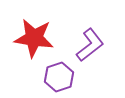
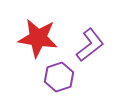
red star: moved 4 px right
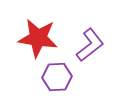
purple hexagon: moved 2 px left; rotated 16 degrees clockwise
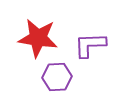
purple L-shape: rotated 144 degrees counterclockwise
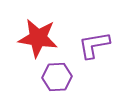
purple L-shape: moved 4 px right; rotated 8 degrees counterclockwise
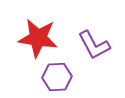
purple L-shape: rotated 108 degrees counterclockwise
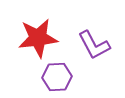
red star: rotated 15 degrees counterclockwise
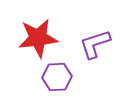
purple L-shape: moved 1 px right, 1 px up; rotated 100 degrees clockwise
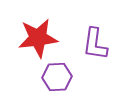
purple L-shape: rotated 64 degrees counterclockwise
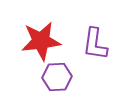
red star: moved 3 px right, 3 px down
